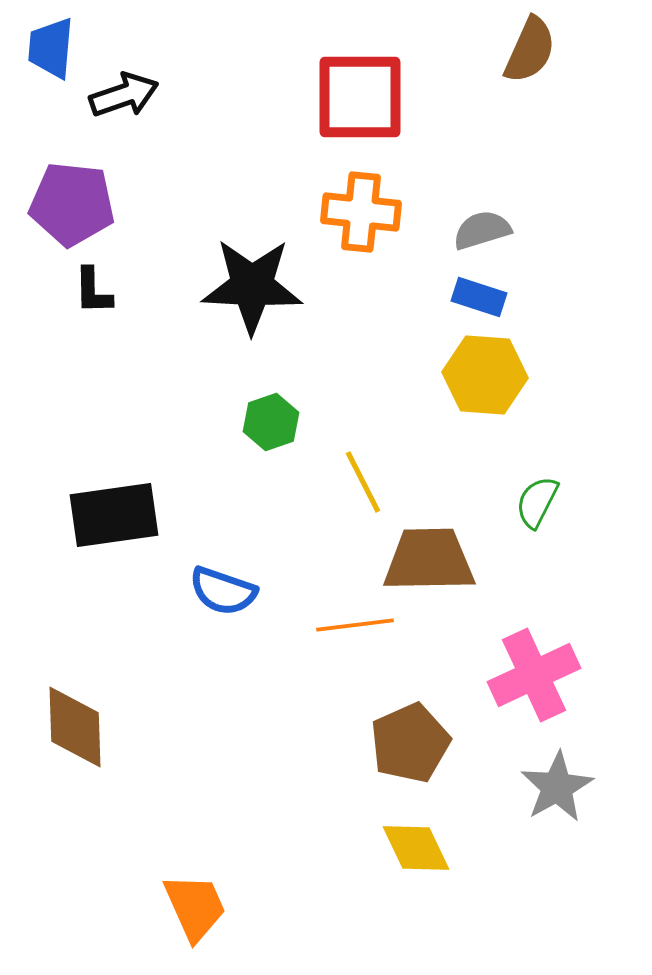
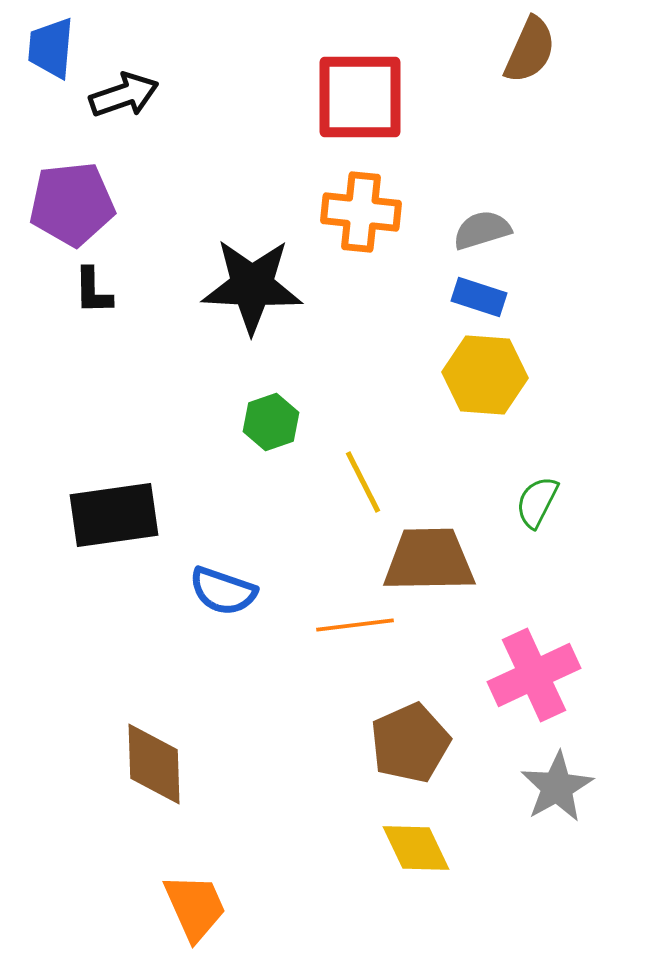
purple pentagon: rotated 12 degrees counterclockwise
brown diamond: moved 79 px right, 37 px down
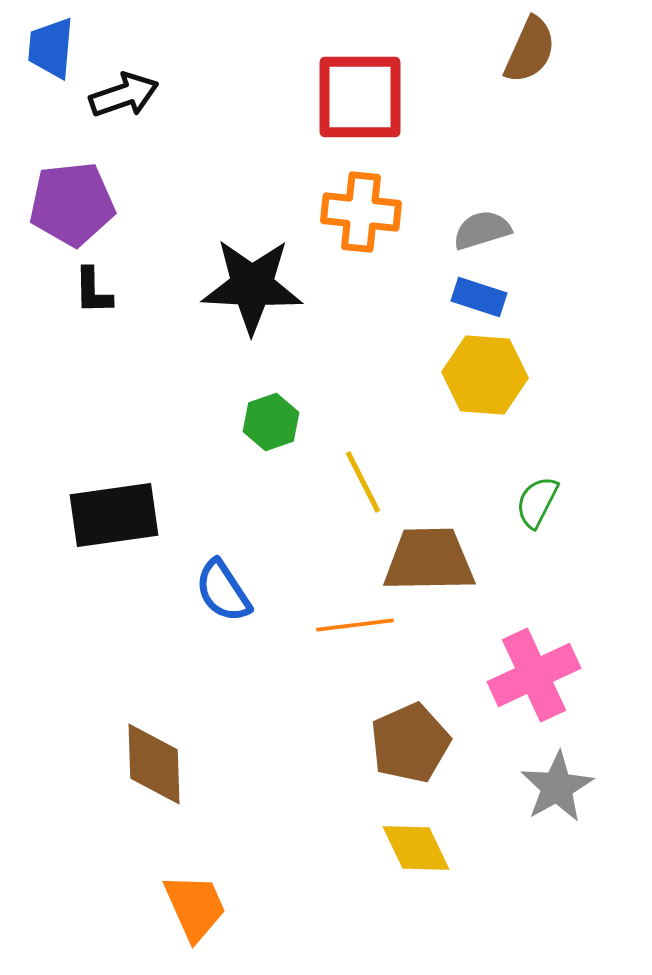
blue semicircle: rotated 38 degrees clockwise
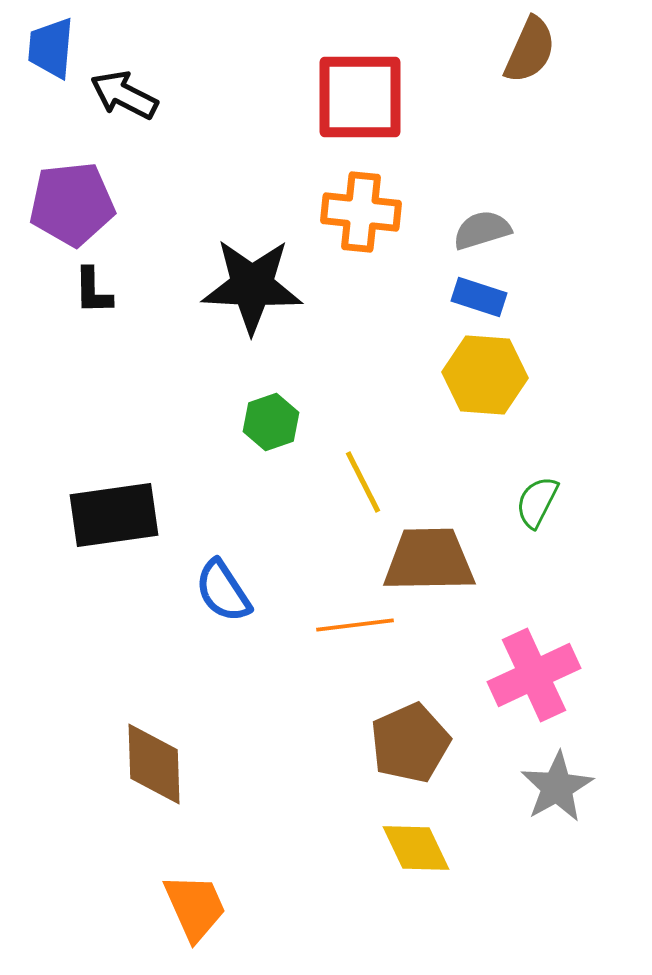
black arrow: rotated 134 degrees counterclockwise
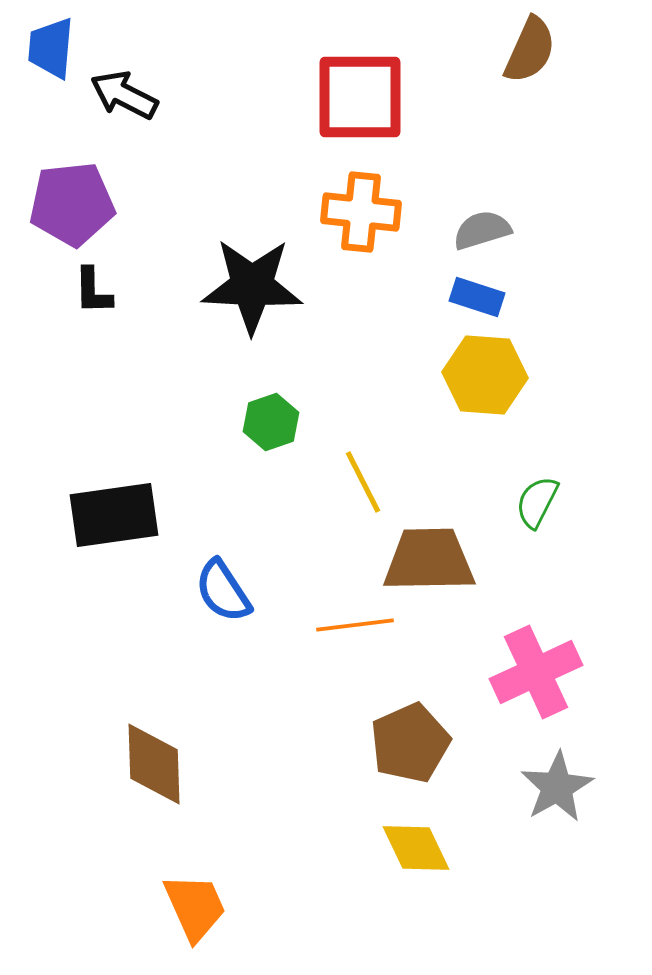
blue rectangle: moved 2 px left
pink cross: moved 2 px right, 3 px up
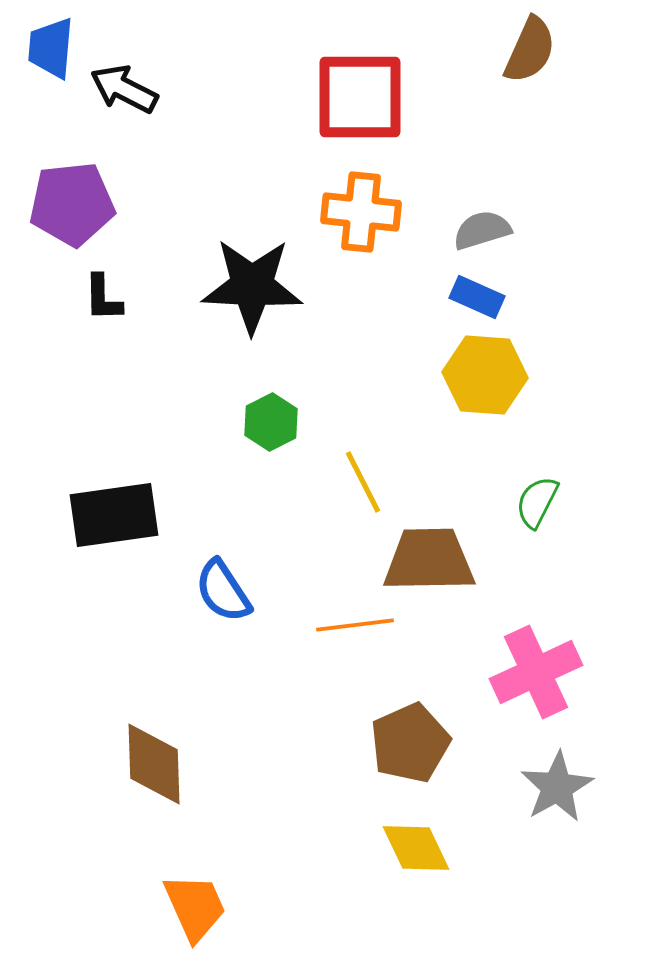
black arrow: moved 6 px up
black L-shape: moved 10 px right, 7 px down
blue rectangle: rotated 6 degrees clockwise
green hexagon: rotated 8 degrees counterclockwise
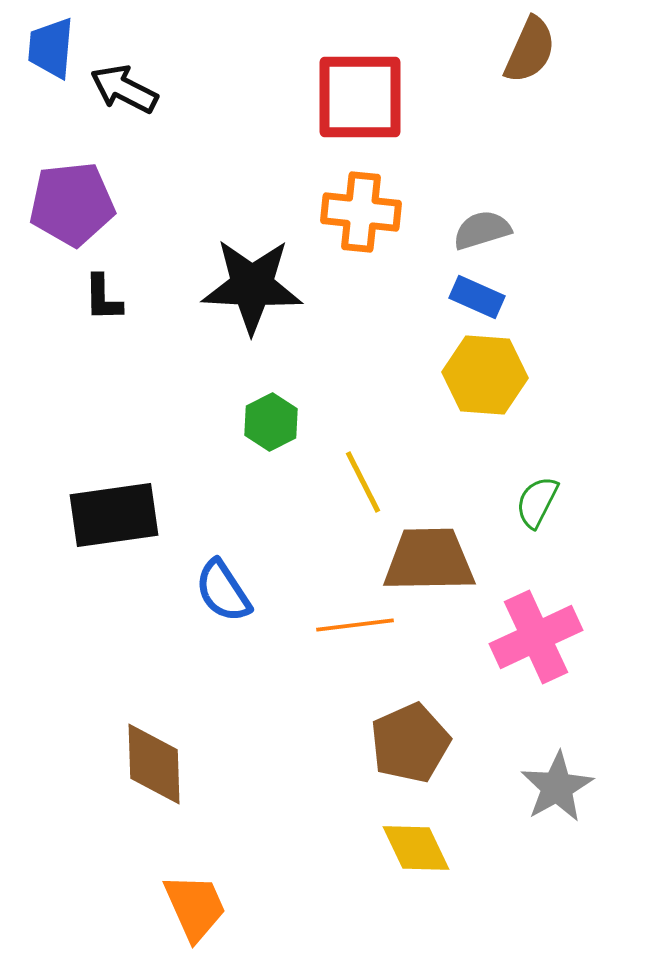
pink cross: moved 35 px up
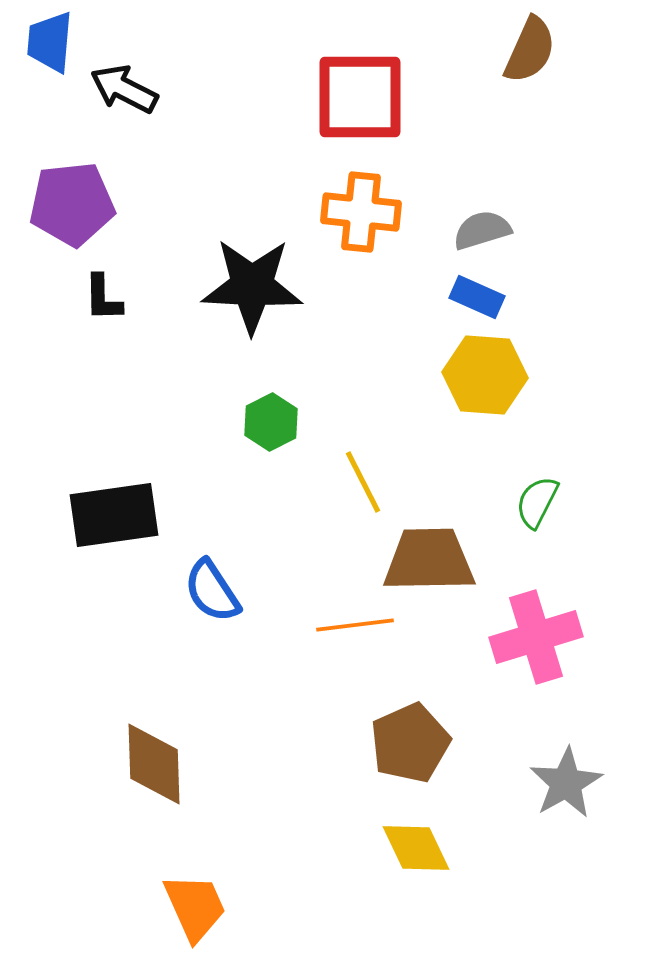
blue trapezoid: moved 1 px left, 6 px up
blue semicircle: moved 11 px left
pink cross: rotated 8 degrees clockwise
gray star: moved 9 px right, 4 px up
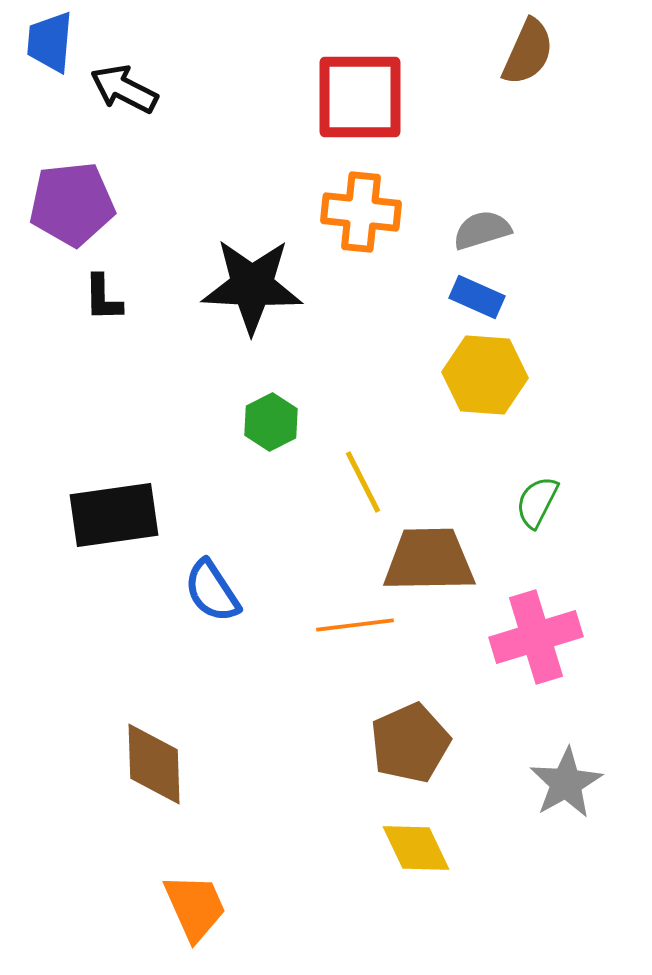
brown semicircle: moved 2 px left, 2 px down
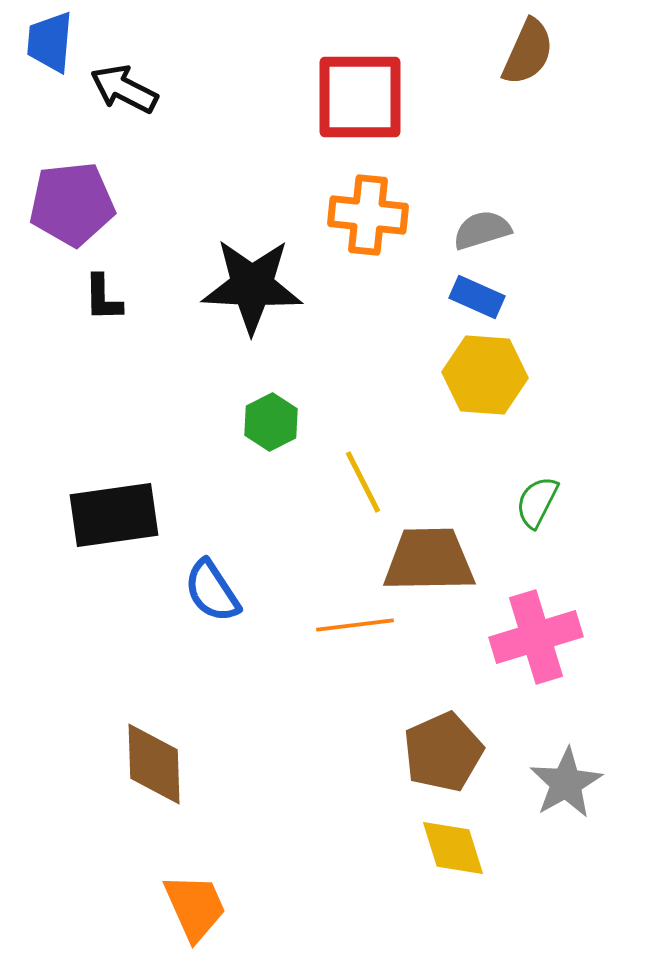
orange cross: moved 7 px right, 3 px down
brown pentagon: moved 33 px right, 9 px down
yellow diamond: moved 37 px right; rotated 8 degrees clockwise
